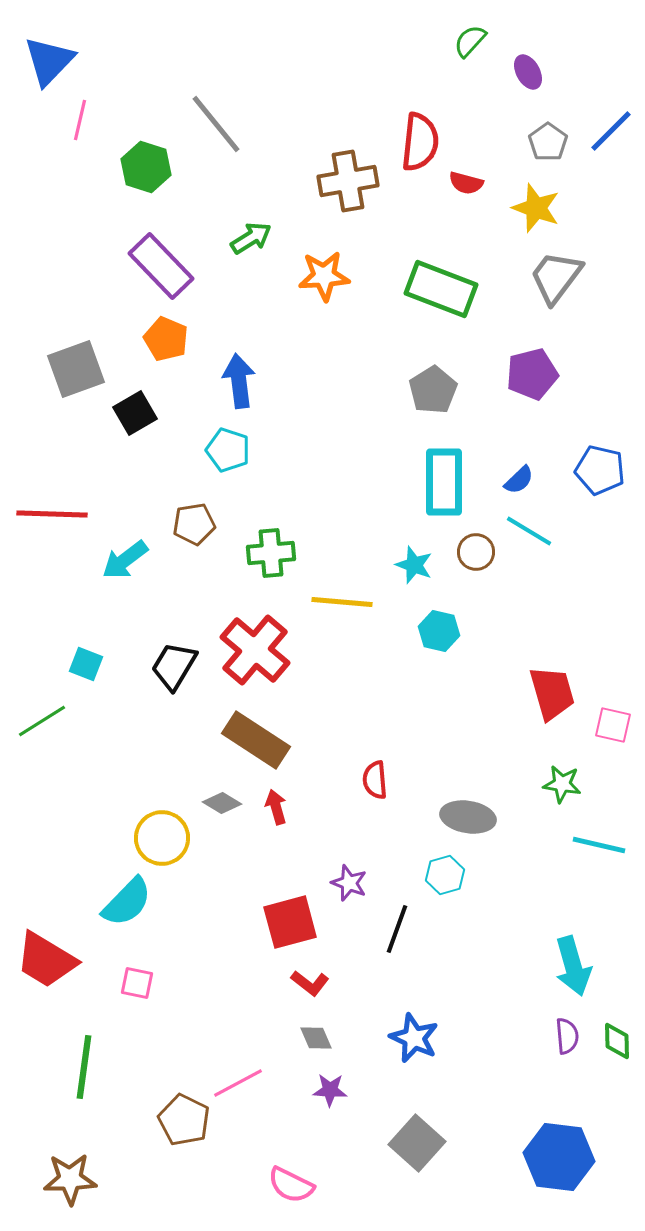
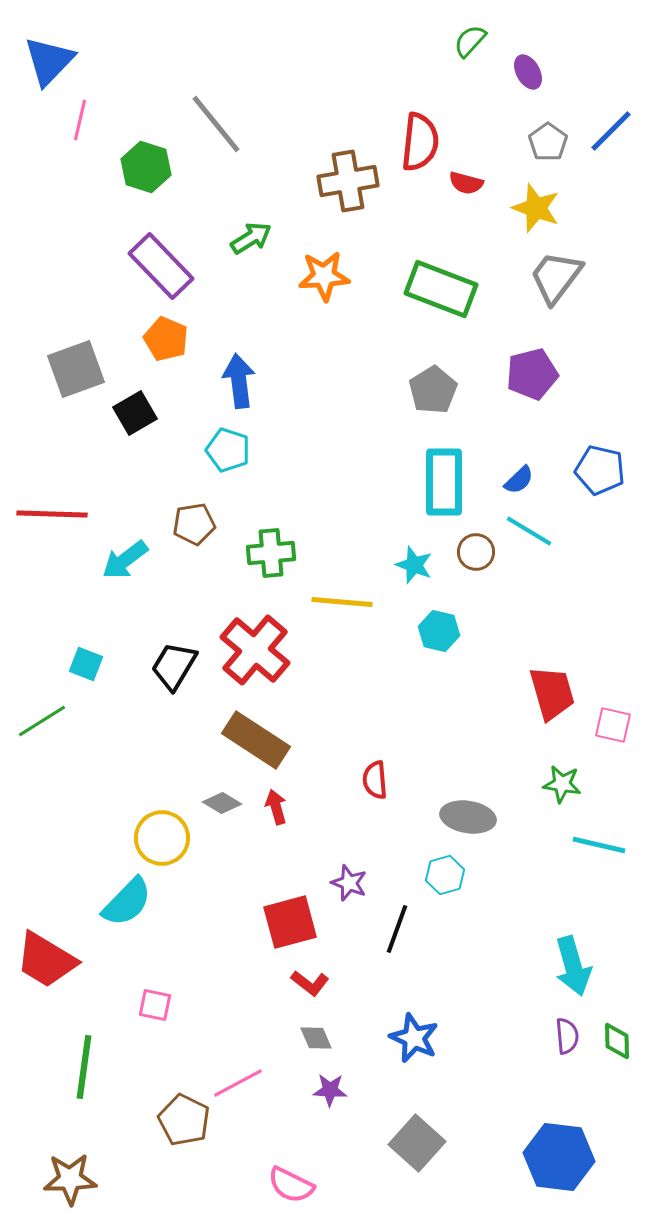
pink square at (137, 983): moved 18 px right, 22 px down
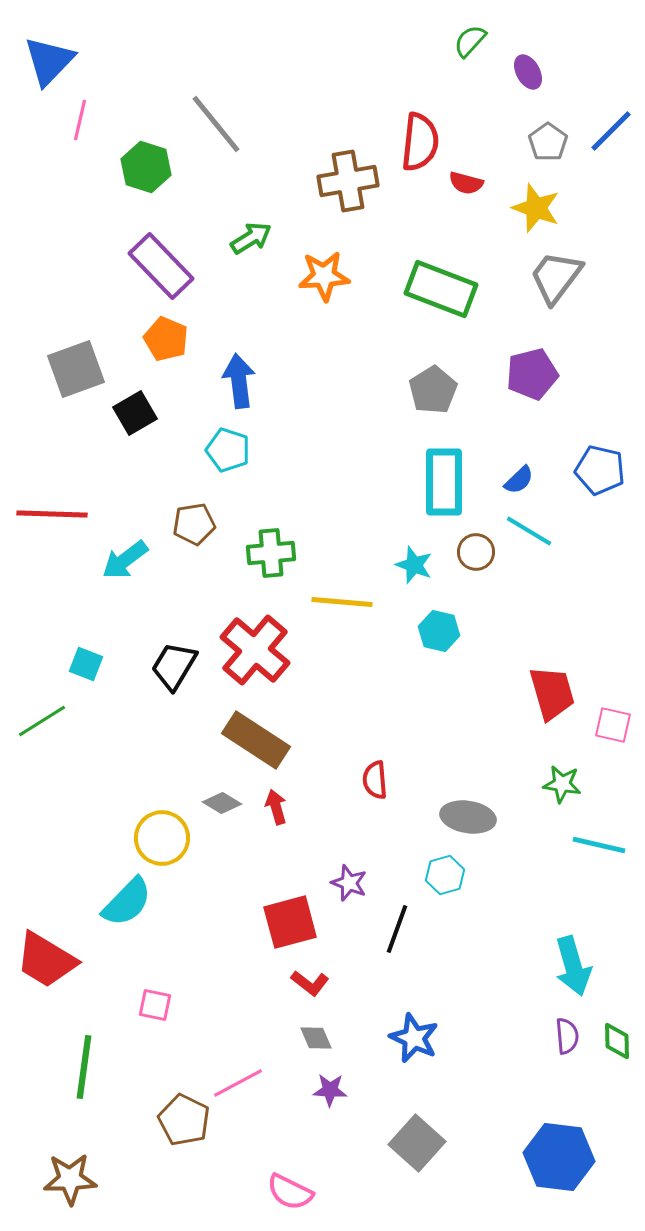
pink semicircle at (291, 1185): moved 1 px left, 7 px down
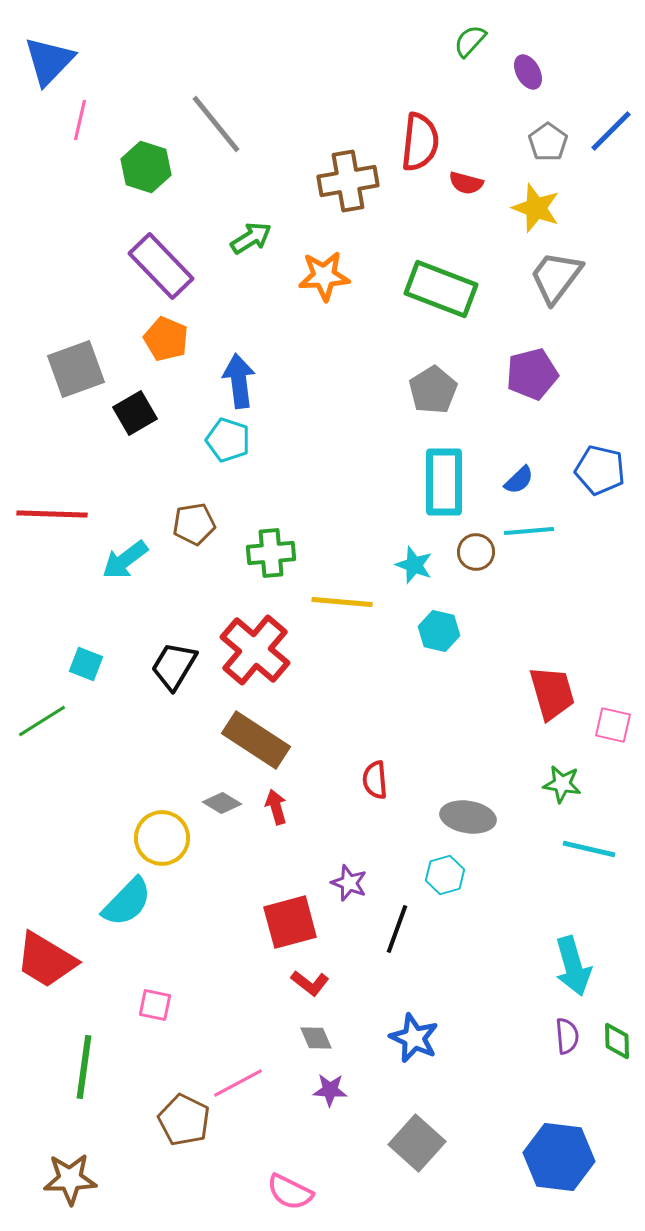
cyan pentagon at (228, 450): moved 10 px up
cyan line at (529, 531): rotated 36 degrees counterclockwise
cyan line at (599, 845): moved 10 px left, 4 px down
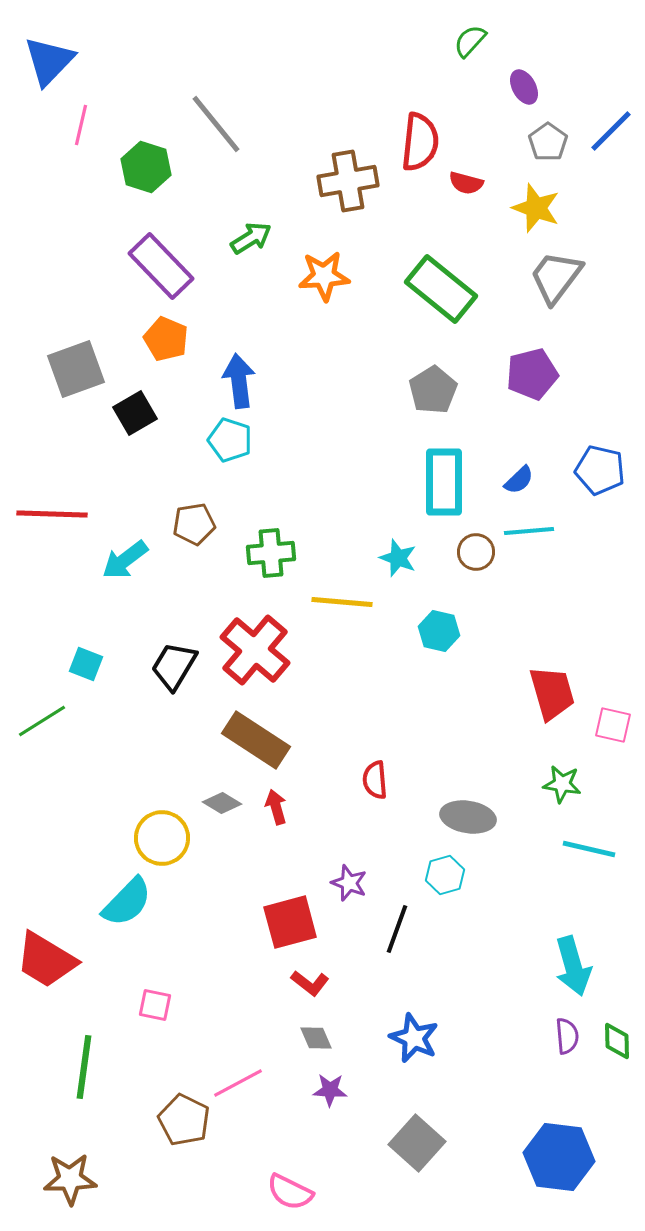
purple ellipse at (528, 72): moved 4 px left, 15 px down
pink line at (80, 120): moved 1 px right, 5 px down
green rectangle at (441, 289): rotated 18 degrees clockwise
cyan pentagon at (228, 440): moved 2 px right
cyan star at (414, 565): moved 16 px left, 7 px up
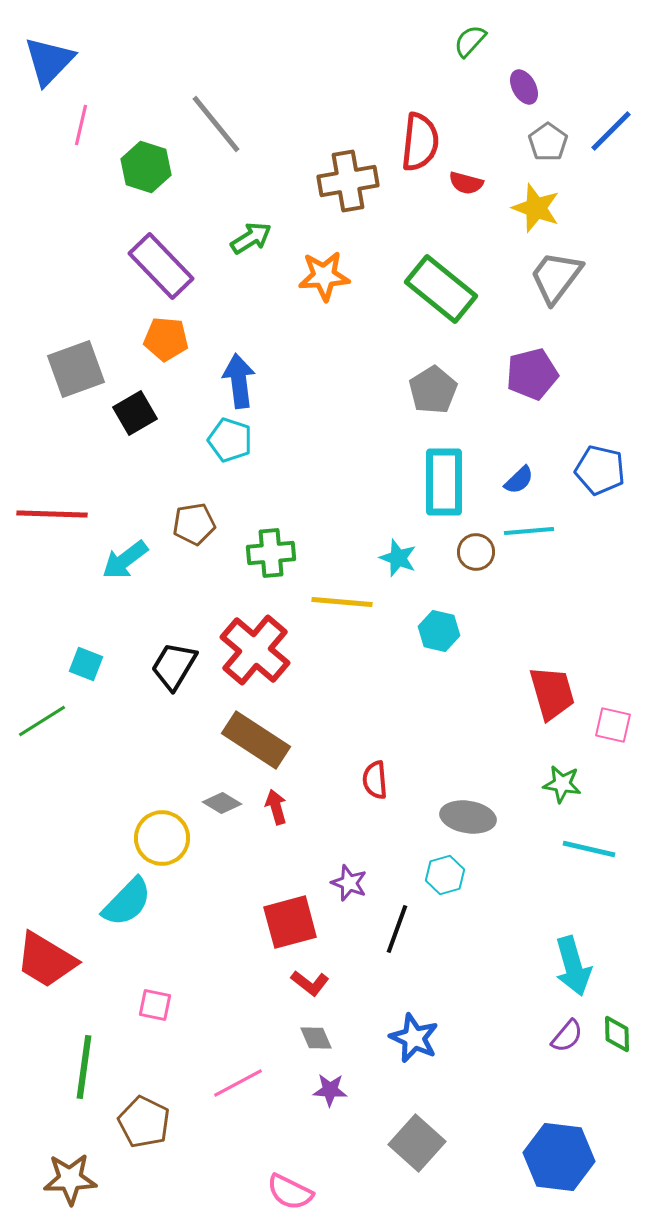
orange pentagon at (166, 339): rotated 18 degrees counterclockwise
purple semicircle at (567, 1036): rotated 45 degrees clockwise
green diamond at (617, 1041): moved 7 px up
brown pentagon at (184, 1120): moved 40 px left, 2 px down
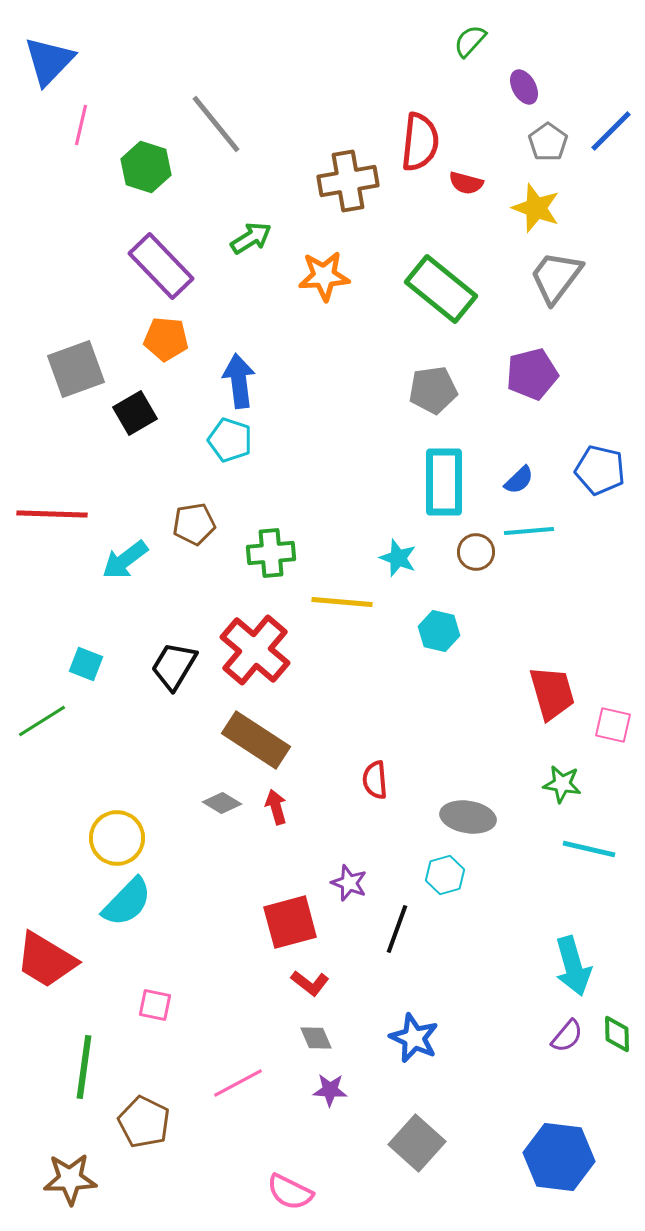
gray pentagon at (433, 390): rotated 24 degrees clockwise
yellow circle at (162, 838): moved 45 px left
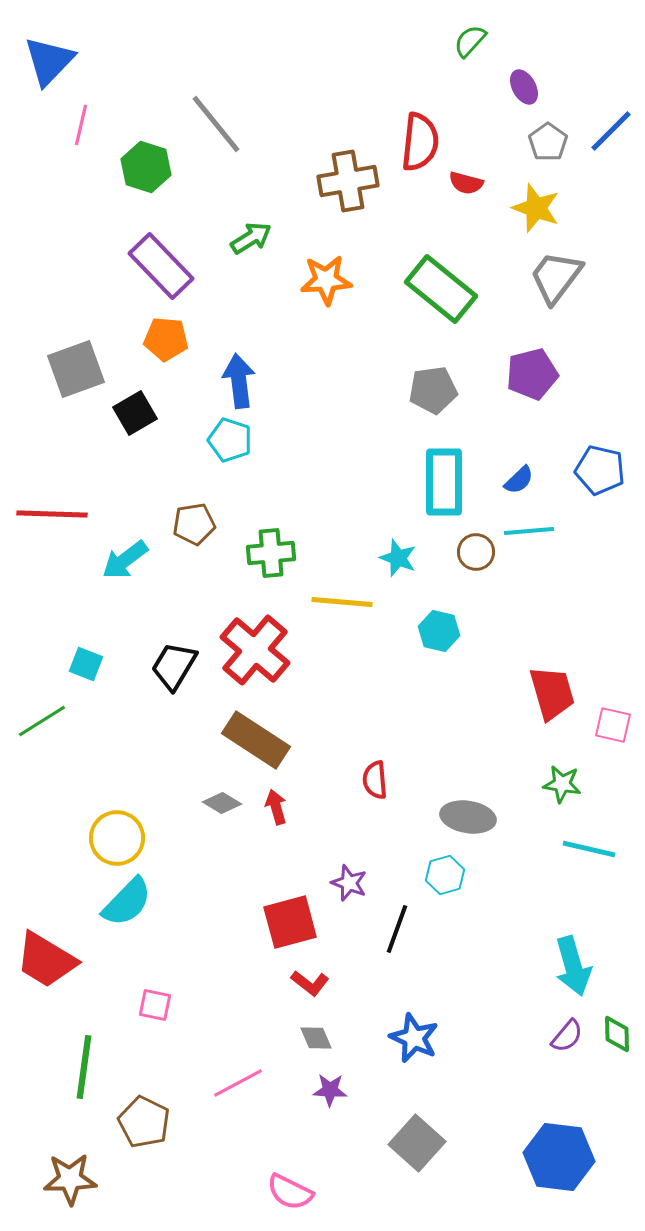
orange star at (324, 276): moved 2 px right, 4 px down
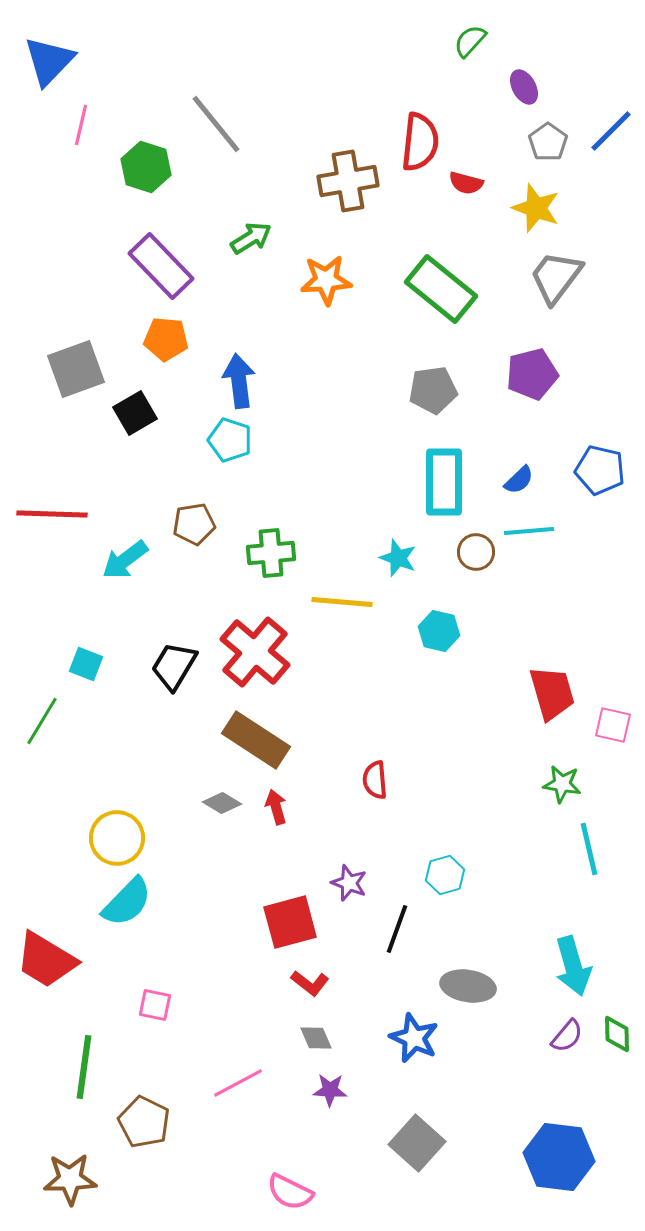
red cross at (255, 650): moved 2 px down
green line at (42, 721): rotated 27 degrees counterclockwise
gray ellipse at (468, 817): moved 169 px down
cyan line at (589, 849): rotated 64 degrees clockwise
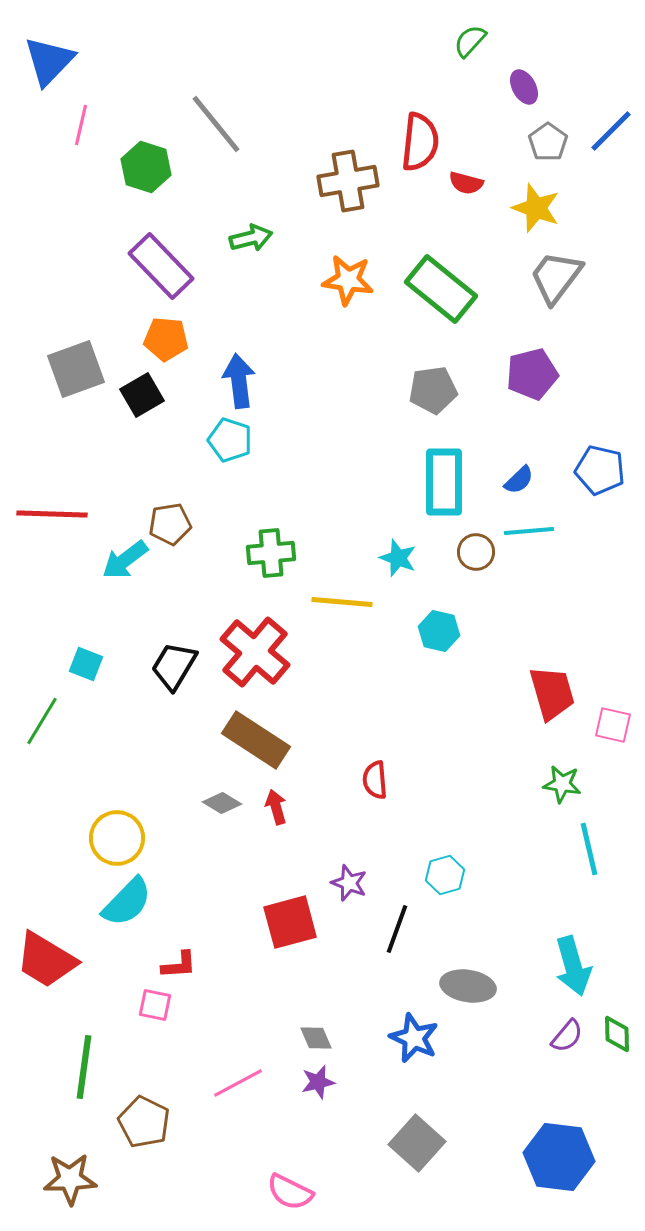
green arrow at (251, 238): rotated 18 degrees clockwise
orange star at (326, 280): moved 22 px right; rotated 12 degrees clockwise
black square at (135, 413): moved 7 px right, 18 px up
brown pentagon at (194, 524): moved 24 px left
red L-shape at (310, 983): moved 131 px left, 18 px up; rotated 42 degrees counterclockwise
purple star at (330, 1090): moved 12 px left, 8 px up; rotated 16 degrees counterclockwise
